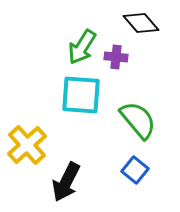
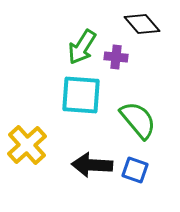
black diamond: moved 1 px right, 1 px down
blue square: rotated 20 degrees counterclockwise
black arrow: moved 26 px right, 17 px up; rotated 66 degrees clockwise
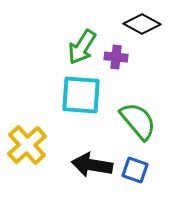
black diamond: rotated 21 degrees counterclockwise
green semicircle: moved 1 px down
black arrow: rotated 6 degrees clockwise
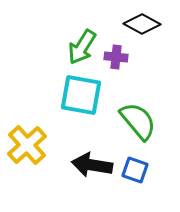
cyan square: rotated 6 degrees clockwise
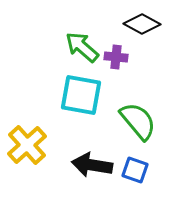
green arrow: rotated 99 degrees clockwise
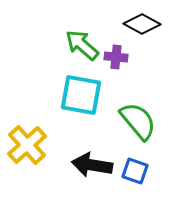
green arrow: moved 2 px up
blue square: moved 1 px down
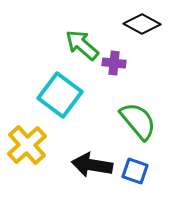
purple cross: moved 2 px left, 6 px down
cyan square: moved 21 px left; rotated 27 degrees clockwise
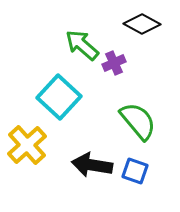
purple cross: rotated 30 degrees counterclockwise
cyan square: moved 1 px left, 2 px down; rotated 6 degrees clockwise
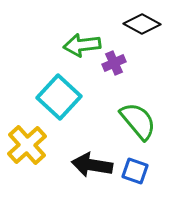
green arrow: rotated 48 degrees counterclockwise
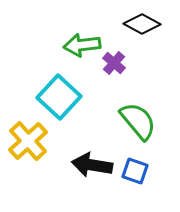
purple cross: rotated 25 degrees counterclockwise
yellow cross: moved 1 px right, 4 px up
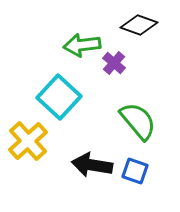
black diamond: moved 3 px left, 1 px down; rotated 9 degrees counterclockwise
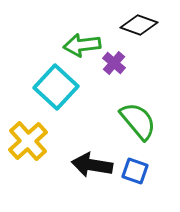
cyan square: moved 3 px left, 10 px up
